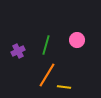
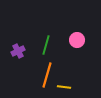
orange line: rotated 15 degrees counterclockwise
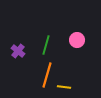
purple cross: rotated 24 degrees counterclockwise
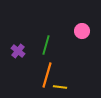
pink circle: moved 5 px right, 9 px up
yellow line: moved 4 px left
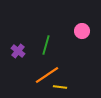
orange line: rotated 40 degrees clockwise
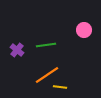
pink circle: moved 2 px right, 1 px up
green line: rotated 66 degrees clockwise
purple cross: moved 1 px left, 1 px up
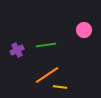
purple cross: rotated 24 degrees clockwise
